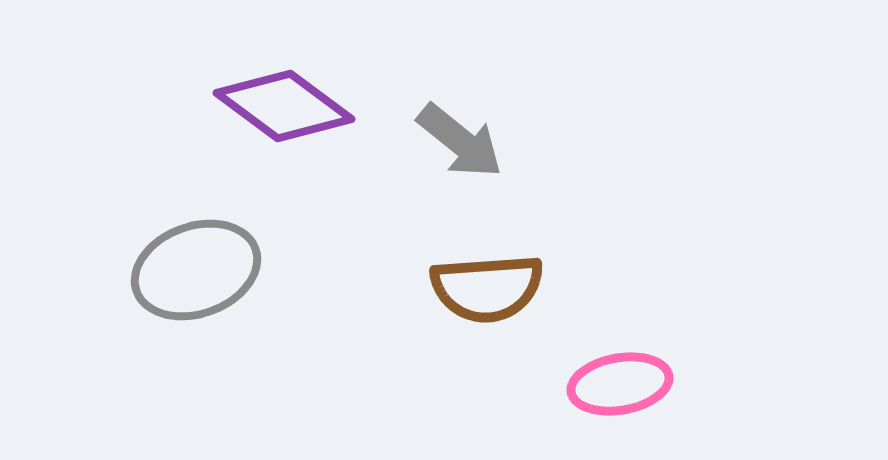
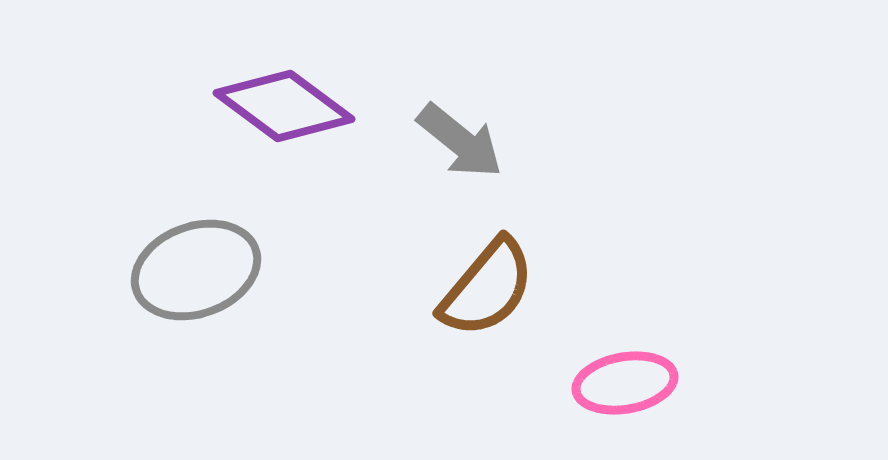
brown semicircle: rotated 46 degrees counterclockwise
pink ellipse: moved 5 px right, 1 px up
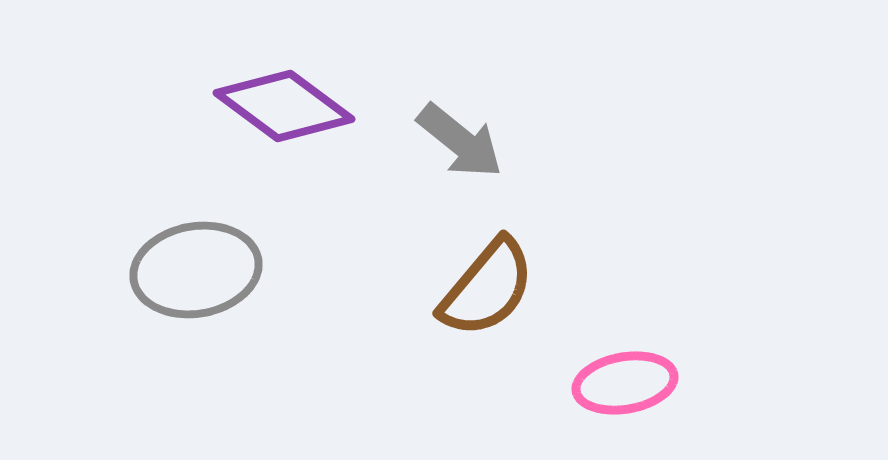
gray ellipse: rotated 10 degrees clockwise
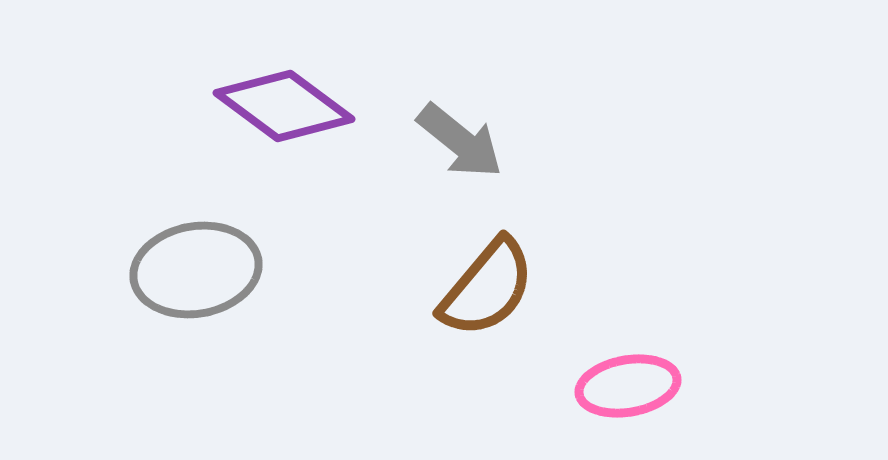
pink ellipse: moved 3 px right, 3 px down
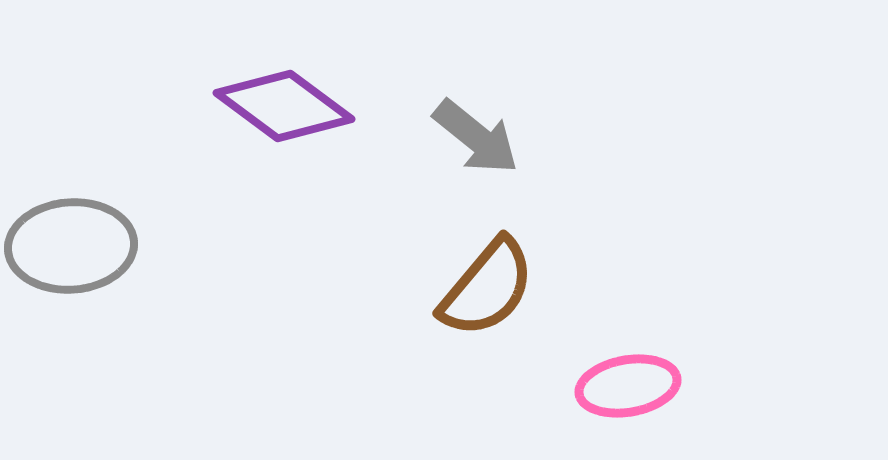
gray arrow: moved 16 px right, 4 px up
gray ellipse: moved 125 px left, 24 px up; rotated 6 degrees clockwise
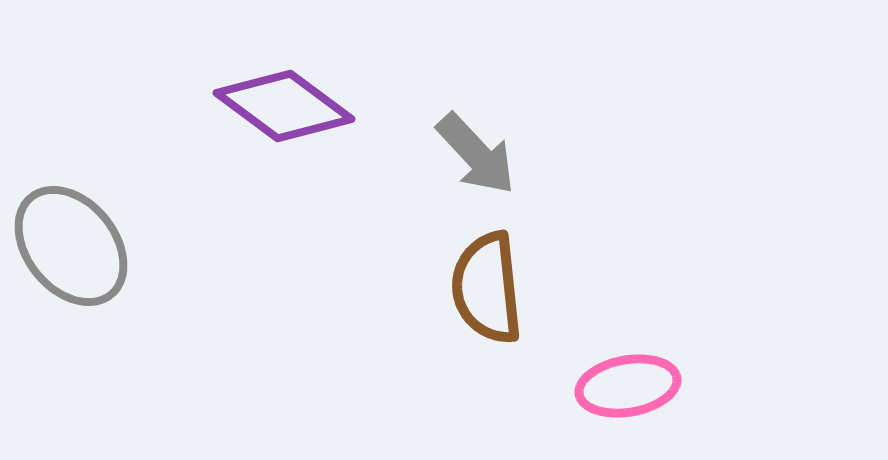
gray arrow: moved 17 px down; rotated 8 degrees clockwise
gray ellipse: rotated 55 degrees clockwise
brown semicircle: rotated 134 degrees clockwise
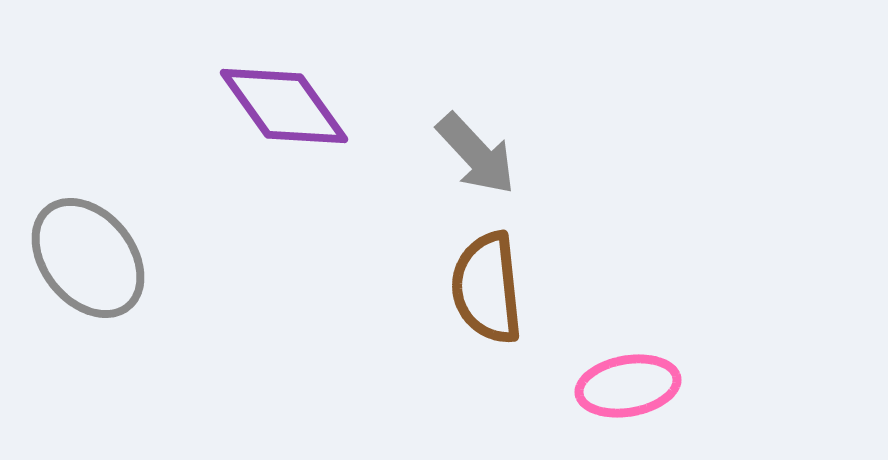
purple diamond: rotated 18 degrees clockwise
gray ellipse: moved 17 px right, 12 px down
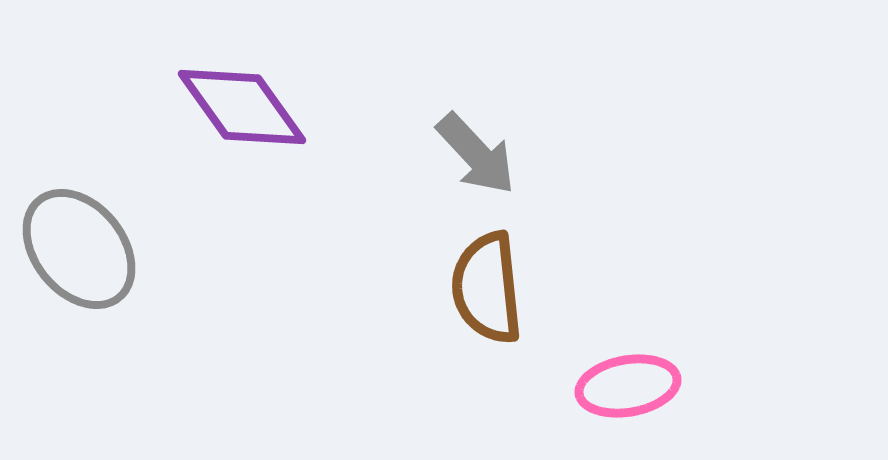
purple diamond: moved 42 px left, 1 px down
gray ellipse: moved 9 px left, 9 px up
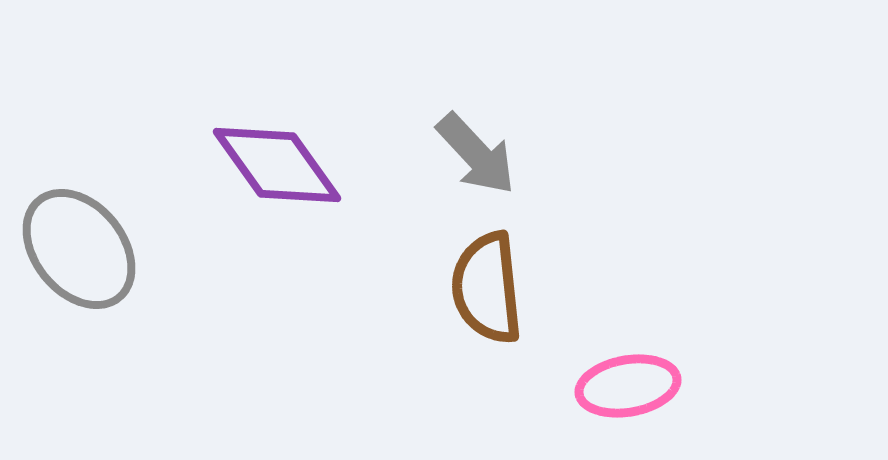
purple diamond: moved 35 px right, 58 px down
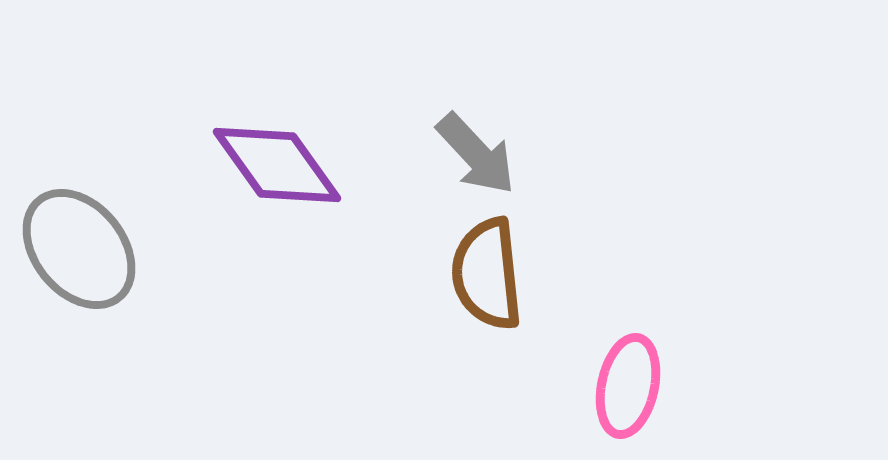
brown semicircle: moved 14 px up
pink ellipse: rotated 68 degrees counterclockwise
